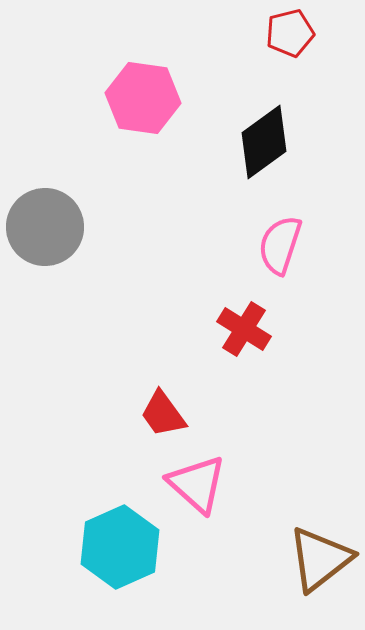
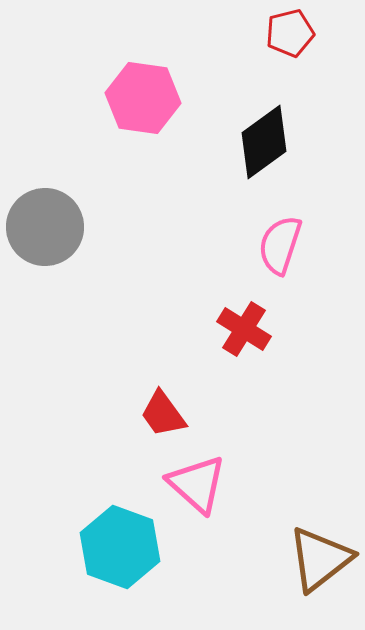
cyan hexagon: rotated 16 degrees counterclockwise
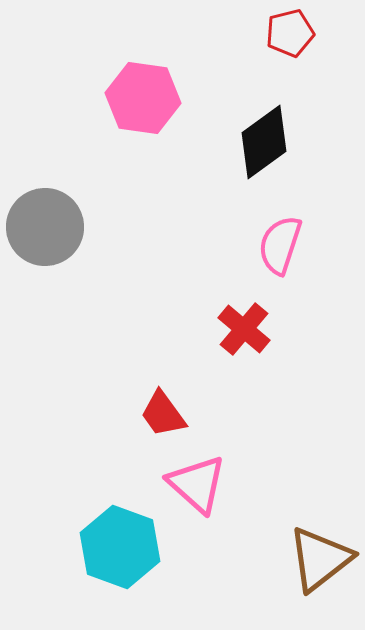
red cross: rotated 8 degrees clockwise
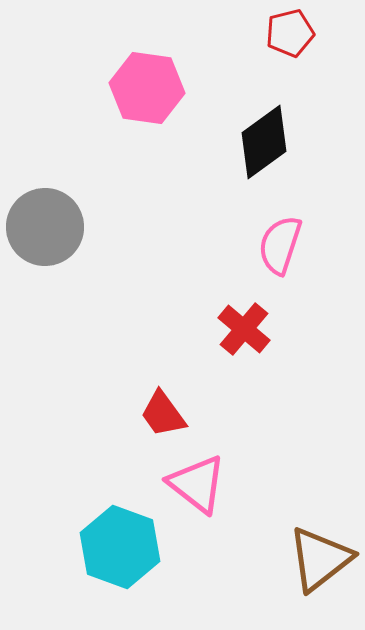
pink hexagon: moved 4 px right, 10 px up
pink triangle: rotated 4 degrees counterclockwise
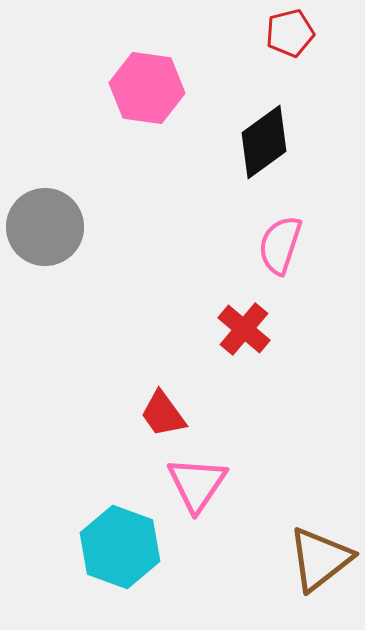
pink triangle: rotated 26 degrees clockwise
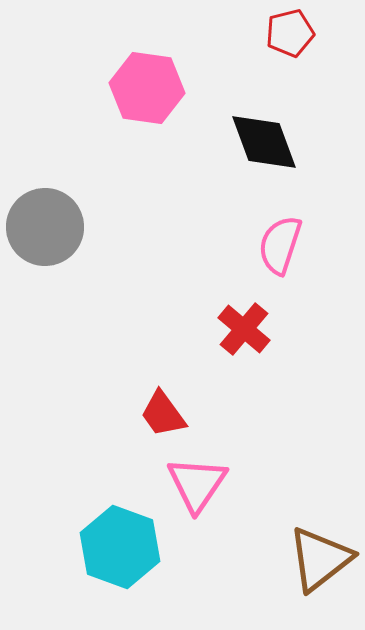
black diamond: rotated 74 degrees counterclockwise
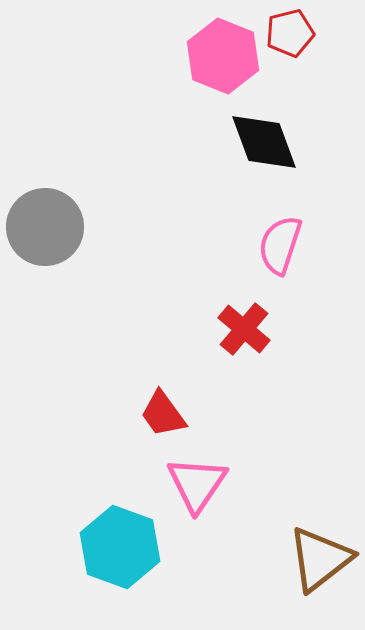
pink hexagon: moved 76 px right, 32 px up; rotated 14 degrees clockwise
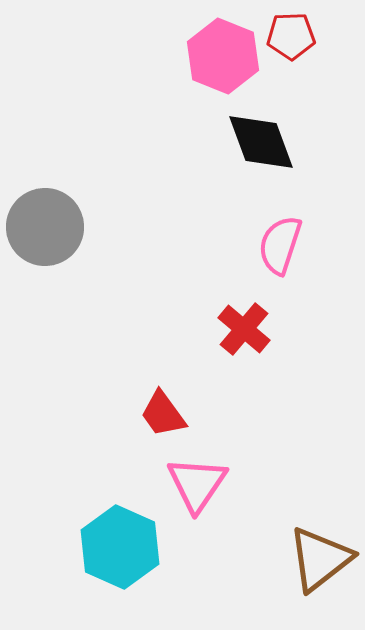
red pentagon: moved 1 px right, 3 px down; rotated 12 degrees clockwise
black diamond: moved 3 px left
cyan hexagon: rotated 4 degrees clockwise
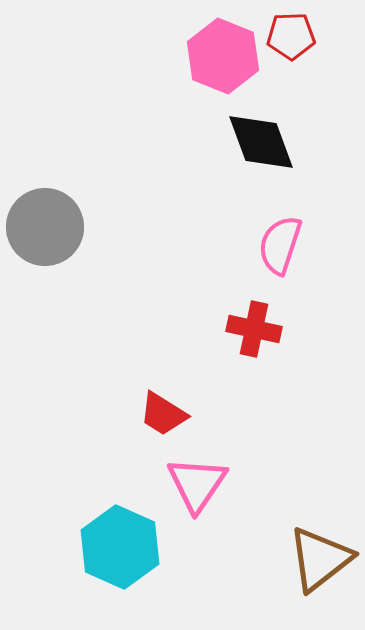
red cross: moved 10 px right; rotated 28 degrees counterclockwise
red trapezoid: rotated 22 degrees counterclockwise
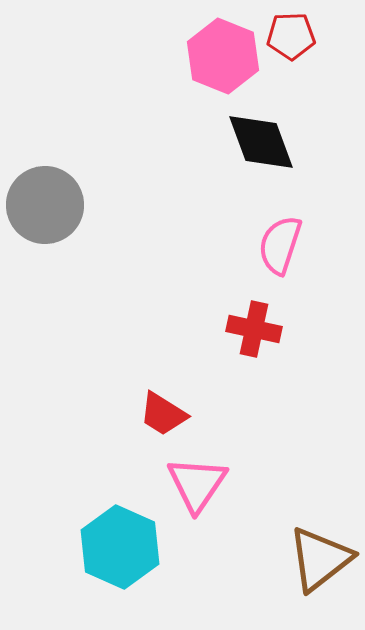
gray circle: moved 22 px up
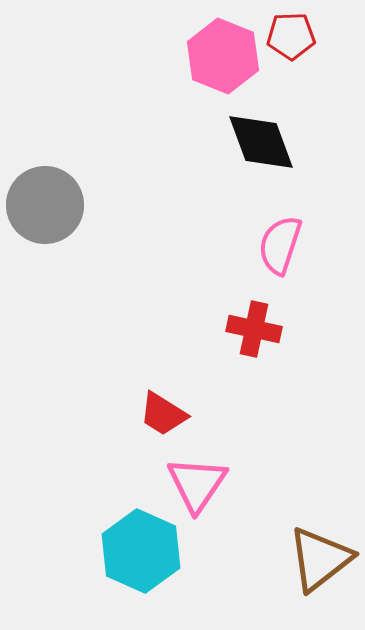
cyan hexagon: moved 21 px right, 4 px down
